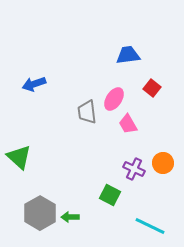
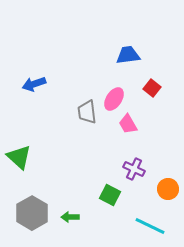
orange circle: moved 5 px right, 26 px down
gray hexagon: moved 8 px left
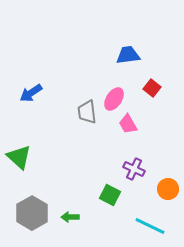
blue arrow: moved 3 px left, 9 px down; rotated 15 degrees counterclockwise
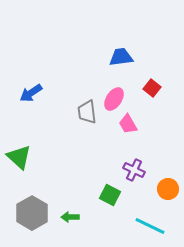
blue trapezoid: moved 7 px left, 2 px down
purple cross: moved 1 px down
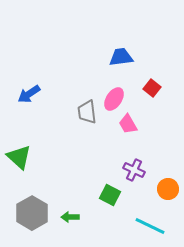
blue arrow: moved 2 px left, 1 px down
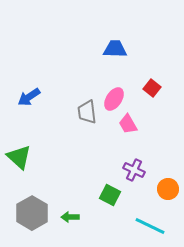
blue trapezoid: moved 6 px left, 8 px up; rotated 10 degrees clockwise
blue arrow: moved 3 px down
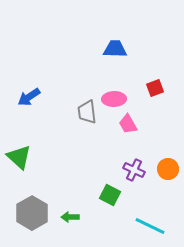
red square: moved 3 px right; rotated 30 degrees clockwise
pink ellipse: rotated 55 degrees clockwise
orange circle: moved 20 px up
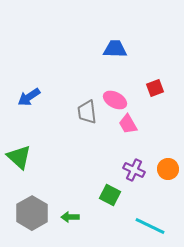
pink ellipse: moved 1 px right, 1 px down; rotated 30 degrees clockwise
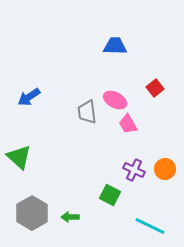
blue trapezoid: moved 3 px up
red square: rotated 18 degrees counterclockwise
orange circle: moved 3 px left
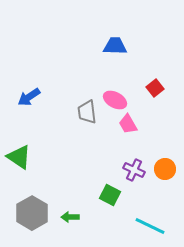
green triangle: rotated 8 degrees counterclockwise
